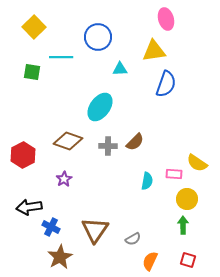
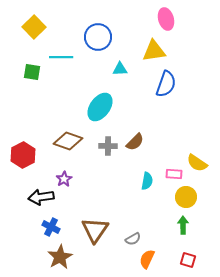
yellow circle: moved 1 px left, 2 px up
black arrow: moved 12 px right, 10 px up
orange semicircle: moved 3 px left, 2 px up
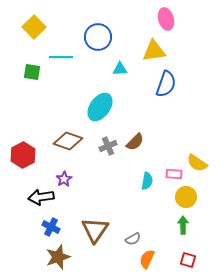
gray cross: rotated 24 degrees counterclockwise
brown star: moved 2 px left; rotated 10 degrees clockwise
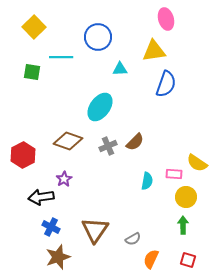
orange semicircle: moved 4 px right
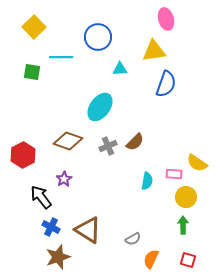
black arrow: rotated 60 degrees clockwise
brown triangle: moved 7 px left; rotated 32 degrees counterclockwise
